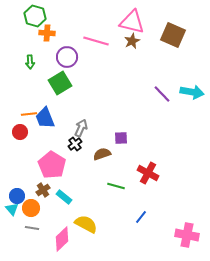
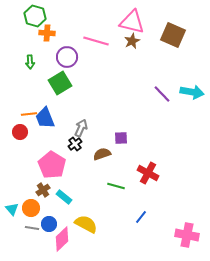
blue circle: moved 32 px right, 28 px down
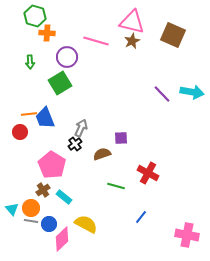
gray line: moved 1 px left, 7 px up
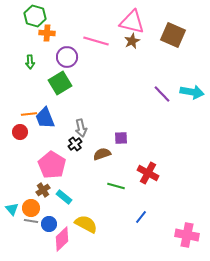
gray arrow: rotated 144 degrees clockwise
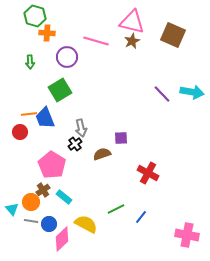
green square: moved 7 px down
green line: moved 23 px down; rotated 42 degrees counterclockwise
orange circle: moved 6 px up
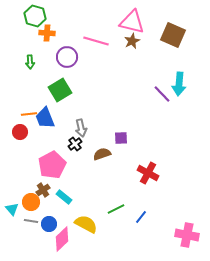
cyan arrow: moved 13 px left, 8 px up; rotated 85 degrees clockwise
pink pentagon: rotated 12 degrees clockwise
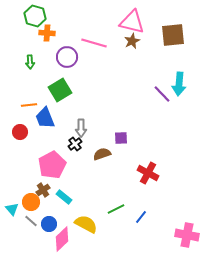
brown square: rotated 30 degrees counterclockwise
pink line: moved 2 px left, 2 px down
orange line: moved 9 px up
gray arrow: rotated 12 degrees clockwise
gray line: rotated 32 degrees clockwise
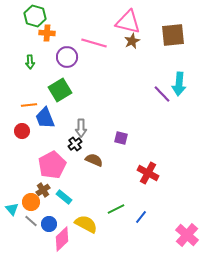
pink triangle: moved 4 px left
red circle: moved 2 px right, 1 px up
purple square: rotated 16 degrees clockwise
brown semicircle: moved 8 px left, 6 px down; rotated 42 degrees clockwise
pink cross: rotated 30 degrees clockwise
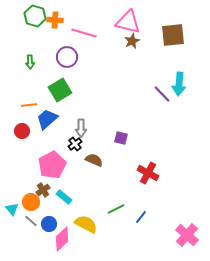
orange cross: moved 8 px right, 13 px up
pink line: moved 10 px left, 10 px up
blue trapezoid: moved 2 px right, 1 px down; rotated 70 degrees clockwise
